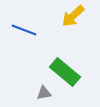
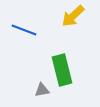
green rectangle: moved 3 px left, 2 px up; rotated 36 degrees clockwise
gray triangle: moved 2 px left, 3 px up
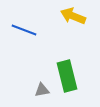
yellow arrow: rotated 65 degrees clockwise
green rectangle: moved 5 px right, 6 px down
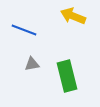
gray triangle: moved 10 px left, 26 px up
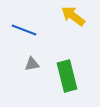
yellow arrow: rotated 15 degrees clockwise
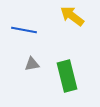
yellow arrow: moved 1 px left
blue line: rotated 10 degrees counterclockwise
